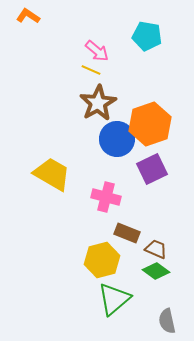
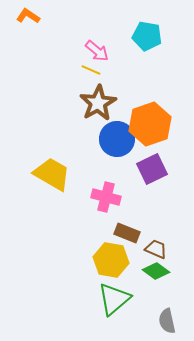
yellow hexagon: moved 9 px right; rotated 24 degrees clockwise
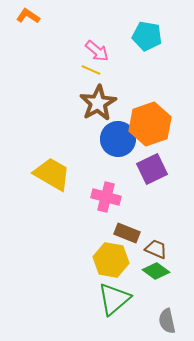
blue circle: moved 1 px right
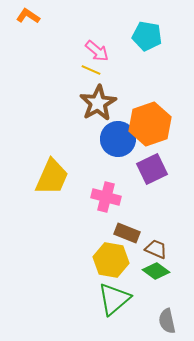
yellow trapezoid: moved 3 px down; rotated 84 degrees clockwise
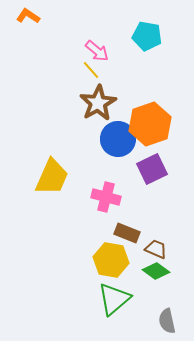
yellow line: rotated 24 degrees clockwise
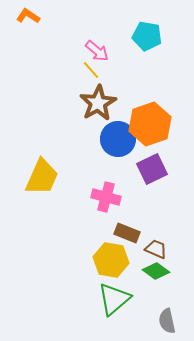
yellow trapezoid: moved 10 px left
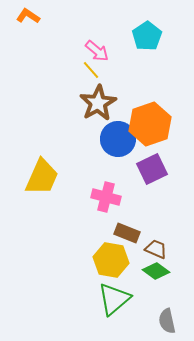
cyan pentagon: rotated 28 degrees clockwise
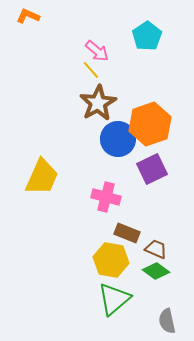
orange L-shape: rotated 10 degrees counterclockwise
